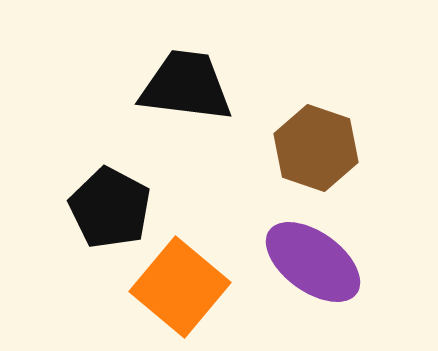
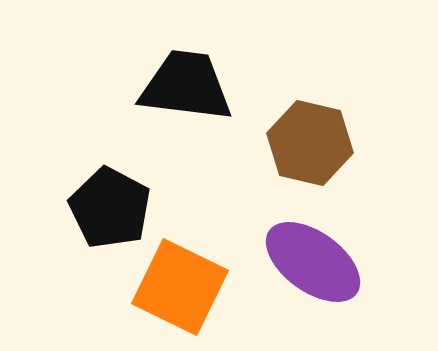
brown hexagon: moved 6 px left, 5 px up; rotated 6 degrees counterclockwise
orange square: rotated 14 degrees counterclockwise
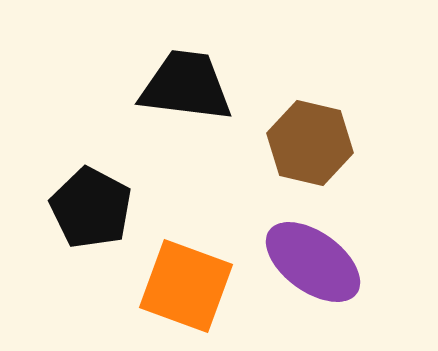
black pentagon: moved 19 px left
orange square: moved 6 px right, 1 px up; rotated 6 degrees counterclockwise
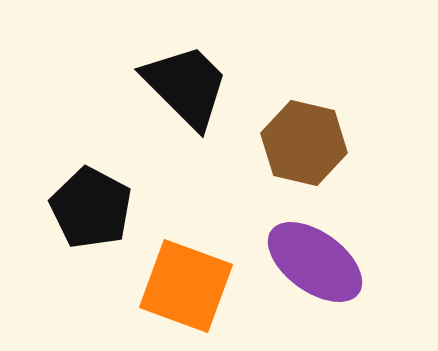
black trapezoid: rotated 38 degrees clockwise
brown hexagon: moved 6 px left
purple ellipse: moved 2 px right
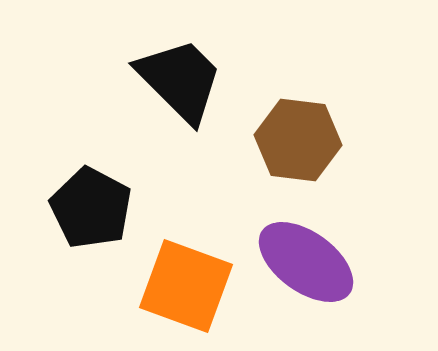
black trapezoid: moved 6 px left, 6 px up
brown hexagon: moved 6 px left, 3 px up; rotated 6 degrees counterclockwise
purple ellipse: moved 9 px left
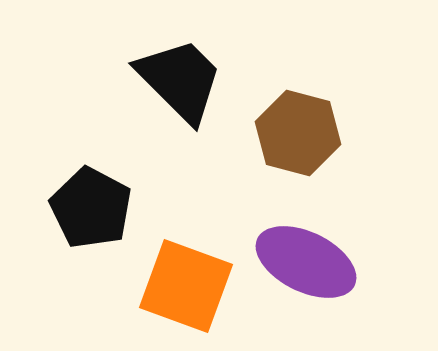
brown hexagon: moved 7 px up; rotated 8 degrees clockwise
purple ellipse: rotated 10 degrees counterclockwise
